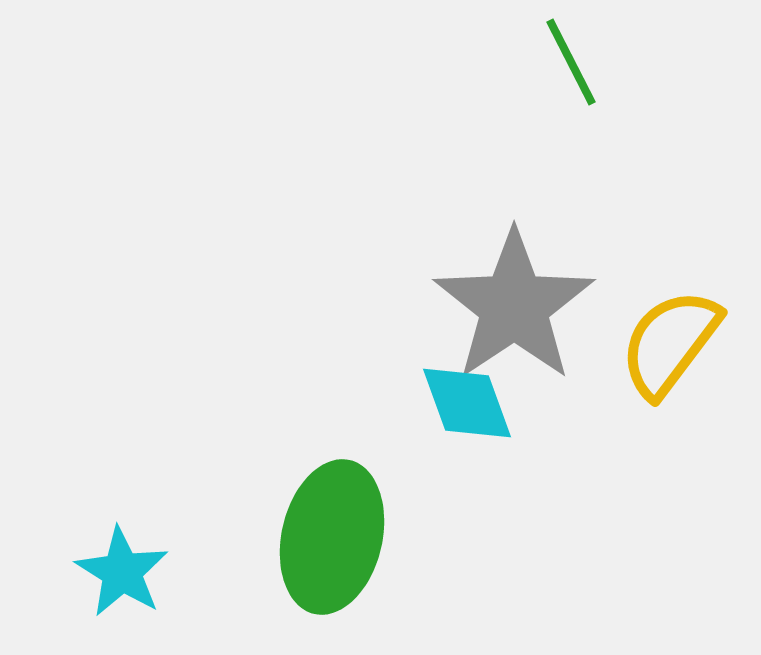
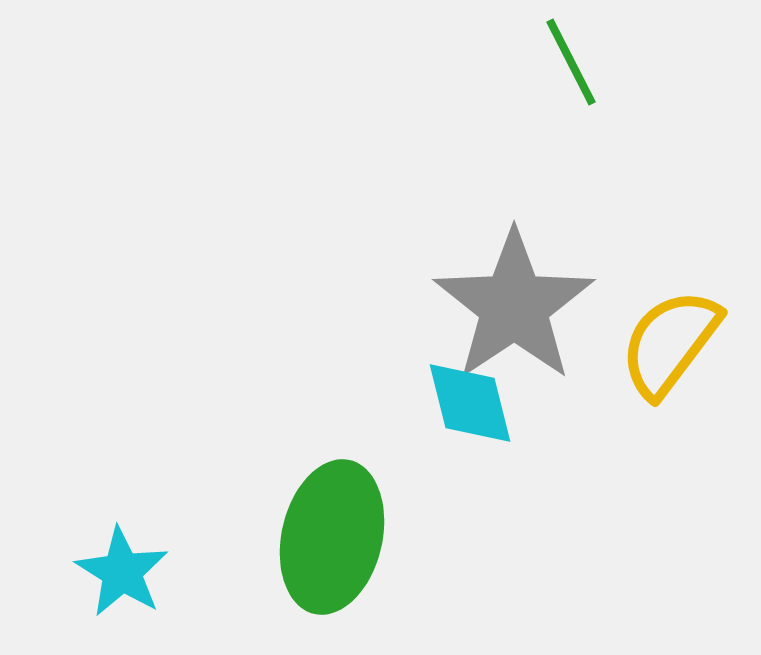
cyan diamond: moved 3 px right; rotated 6 degrees clockwise
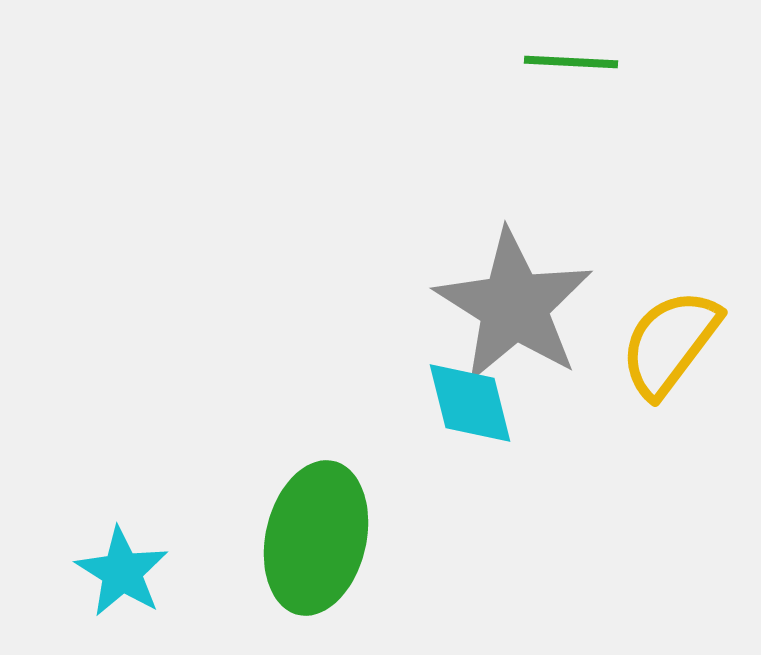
green line: rotated 60 degrees counterclockwise
gray star: rotated 6 degrees counterclockwise
green ellipse: moved 16 px left, 1 px down
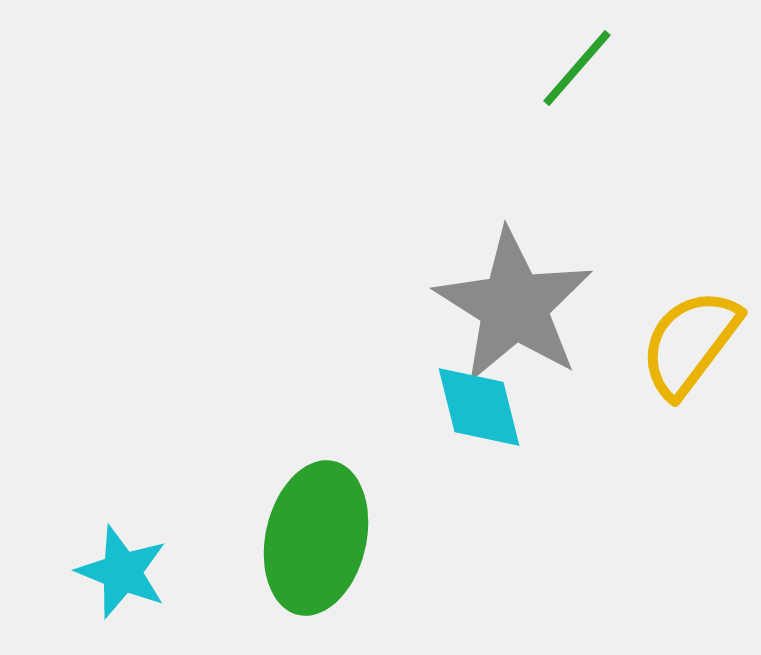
green line: moved 6 px right, 6 px down; rotated 52 degrees counterclockwise
yellow semicircle: moved 20 px right
cyan diamond: moved 9 px right, 4 px down
cyan star: rotated 10 degrees counterclockwise
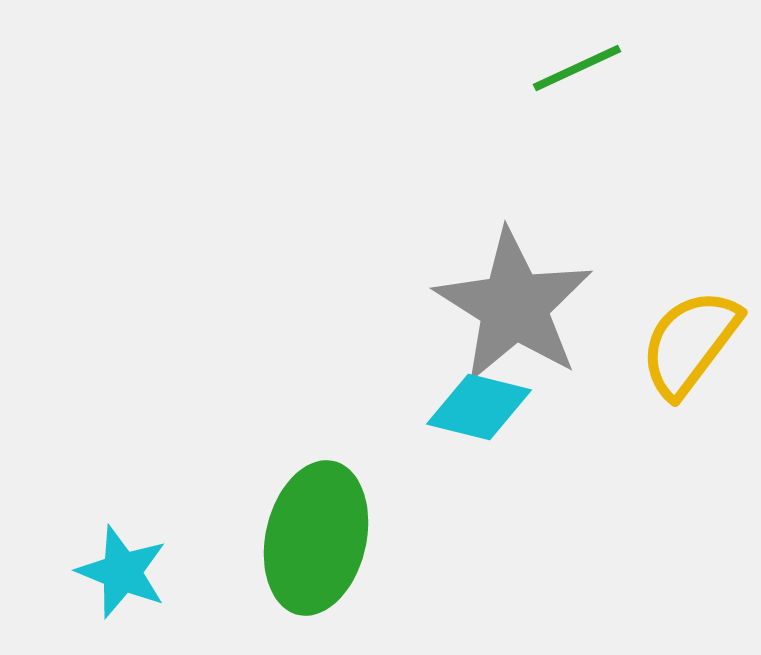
green line: rotated 24 degrees clockwise
cyan diamond: rotated 62 degrees counterclockwise
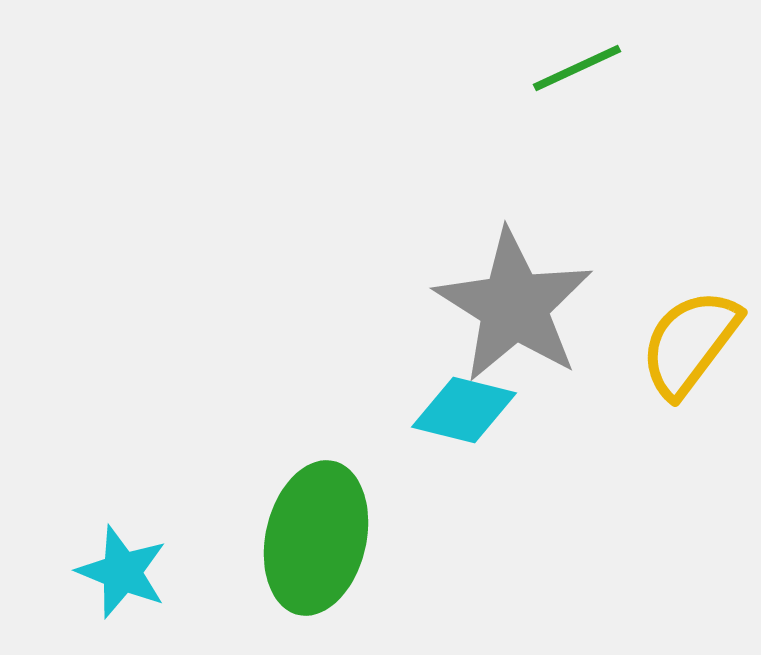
cyan diamond: moved 15 px left, 3 px down
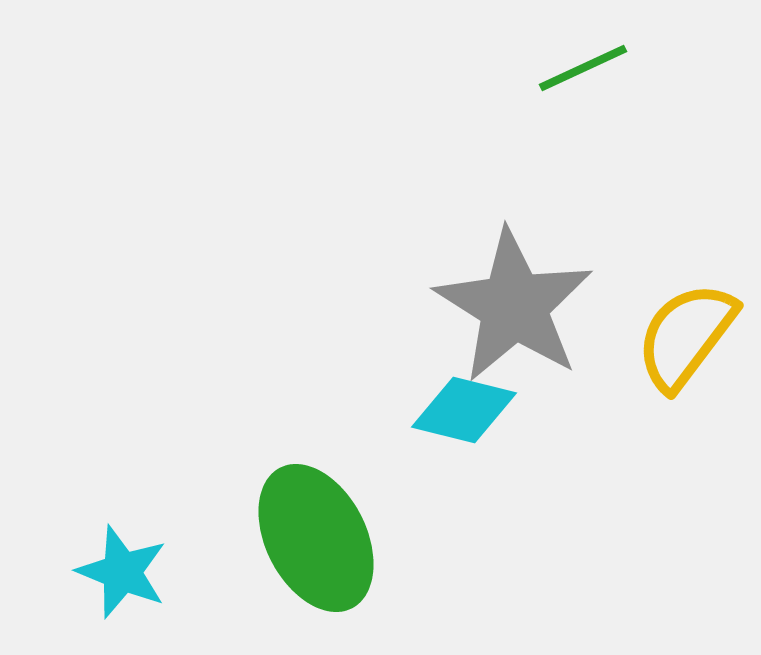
green line: moved 6 px right
yellow semicircle: moved 4 px left, 7 px up
green ellipse: rotated 40 degrees counterclockwise
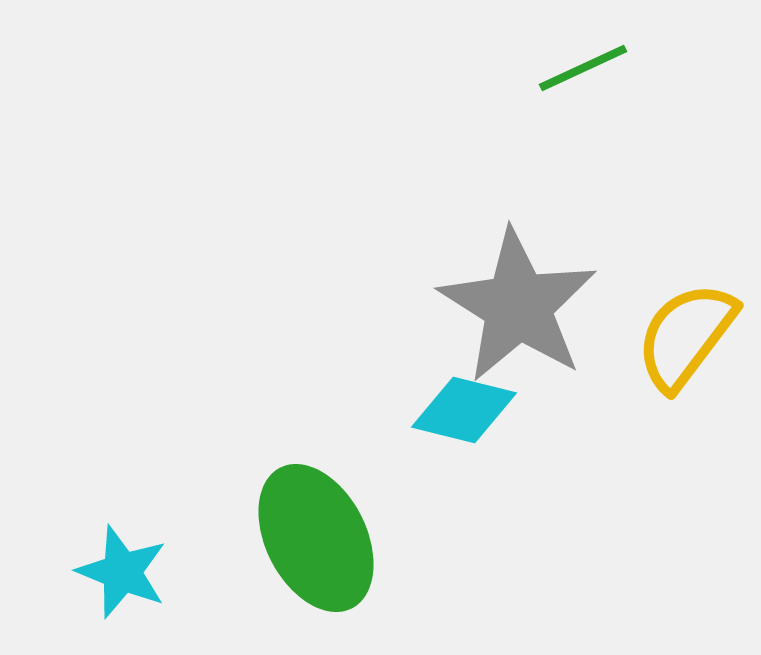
gray star: moved 4 px right
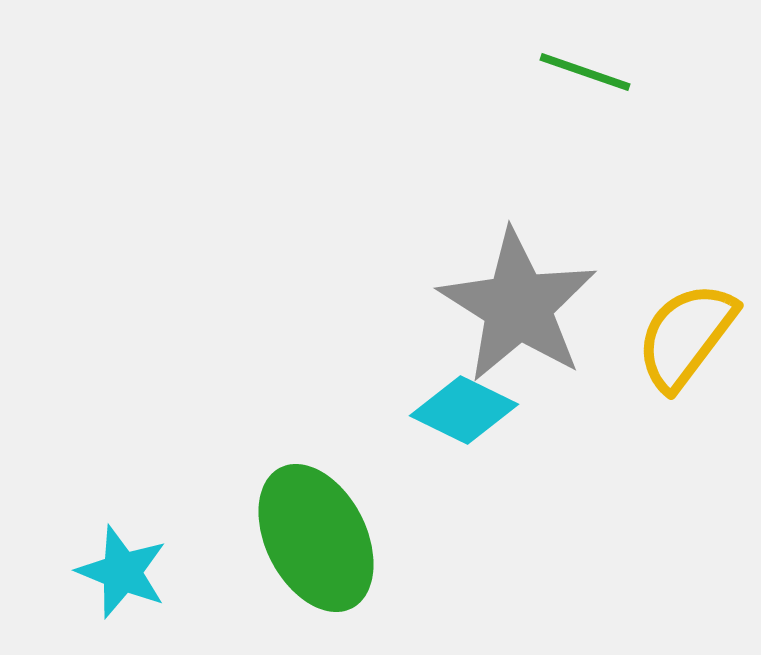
green line: moved 2 px right, 4 px down; rotated 44 degrees clockwise
cyan diamond: rotated 12 degrees clockwise
